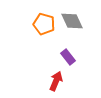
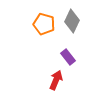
gray diamond: rotated 50 degrees clockwise
red arrow: moved 1 px up
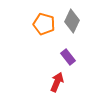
red arrow: moved 1 px right, 2 px down
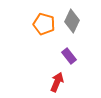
purple rectangle: moved 1 px right, 1 px up
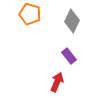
orange pentagon: moved 14 px left, 10 px up
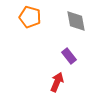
orange pentagon: moved 3 px down
gray diamond: moved 4 px right; rotated 35 degrees counterclockwise
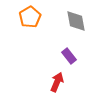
orange pentagon: rotated 25 degrees clockwise
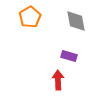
purple rectangle: rotated 35 degrees counterclockwise
red arrow: moved 1 px right, 2 px up; rotated 24 degrees counterclockwise
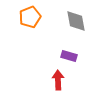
orange pentagon: rotated 10 degrees clockwise
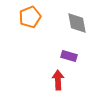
gray diamond: moved 1 px right, 2 px down
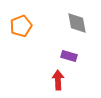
orange pentagon: moved 9 px left, 9 px down
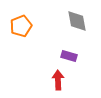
gray diamond: moved 2 px up
